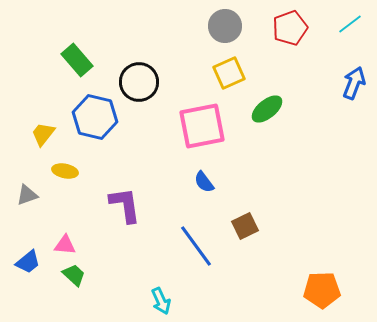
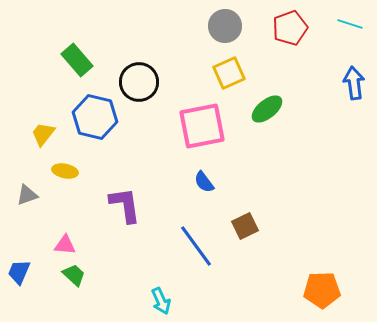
cyan line: rotated 55 degrees clockwise
blue arrow: rotated 28 degrees counterclockwise
blue trapezoid: moved 9 px left, 10 px down; rotated 152 degrees clockwise
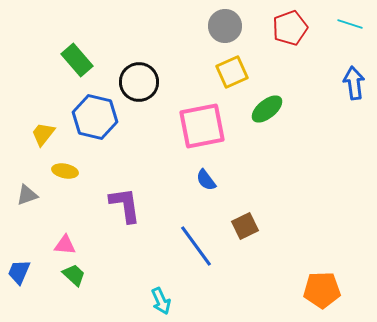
yellow square: moved 3 px right, 1 px up
blue semicircle: moved 2 px right, 2 px up
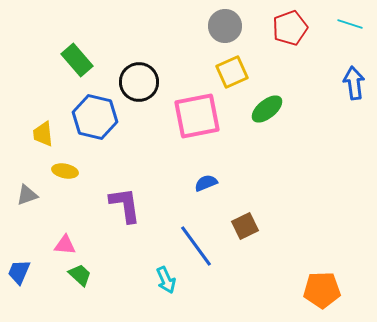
pink square: moved 5 px left, 10 px up
yellow trapezoid: rotated 44 degrees counterclockwise
blue semicircle: moved 3 px down; rotated 105 degrees clockwise
green trapezoid: moved 6 px right
cyan arrow: moved 5 px right, 21 px up
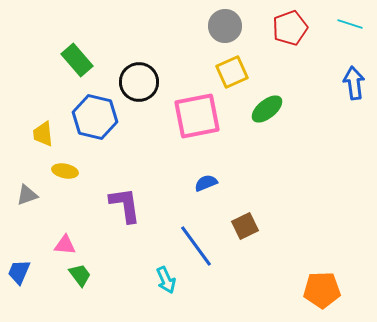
green trapezoid: rotated 10 degrees clockwise
